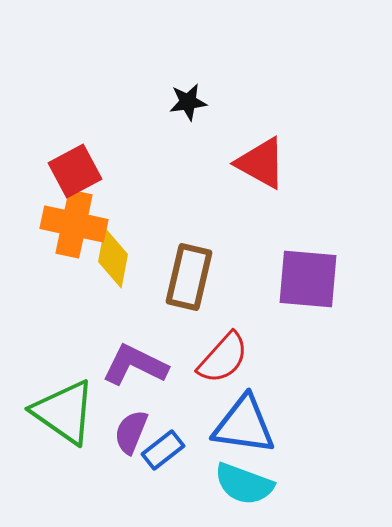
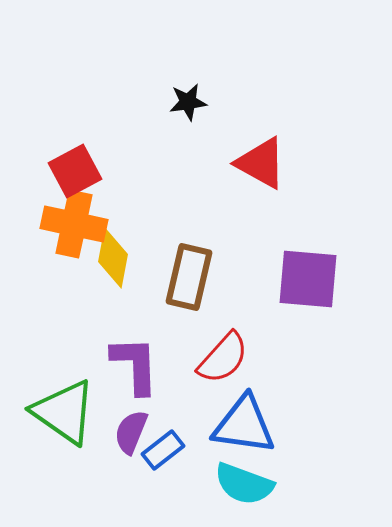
purple L-shape: rotated 62 degrees clockwise
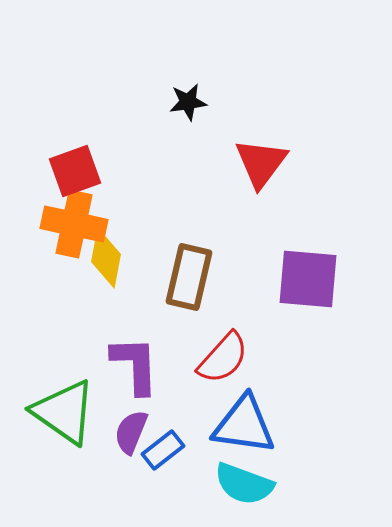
red triangle: rotated 38 degrees clockwise
red square: rotated 8 degrees clockwise
yellow diamond: moved 7 px left
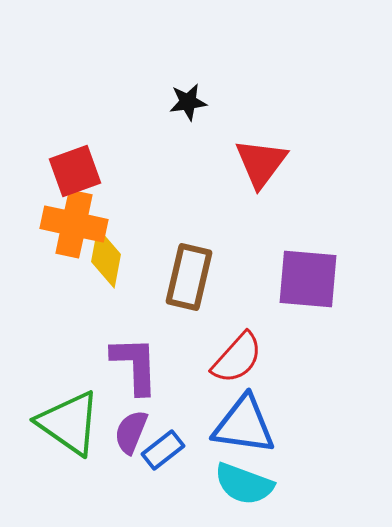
red semicircle: moved 14 px right
green triangle: moved 5 px right, 11 px down
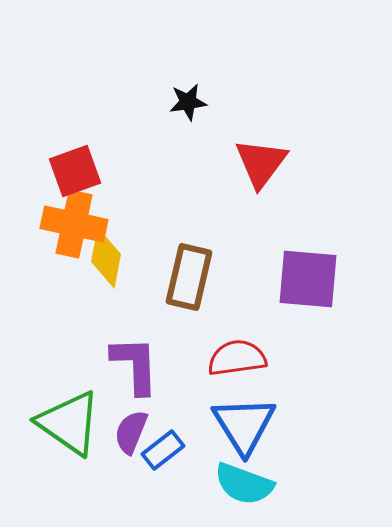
red semicircle: rotated 140 degrees counterclockwise
blue triangle: rotated 50 degrees clockwise
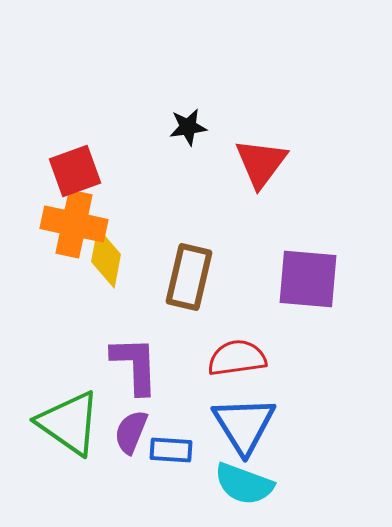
black star: moved 25 px down
blue rectangle: moved 8 px right; rotated 42 degrees clockwise
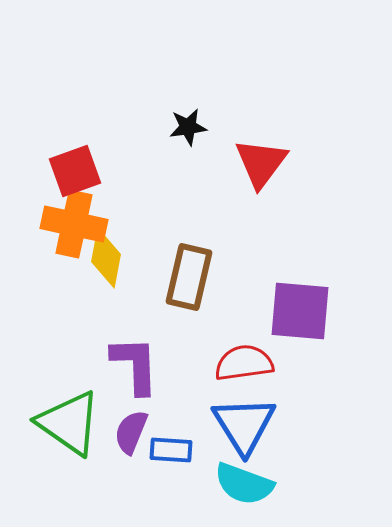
purple square: moved 8 px left, 32 px down
red semicircle: moved 7 px right, 5 px down
